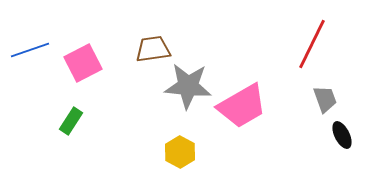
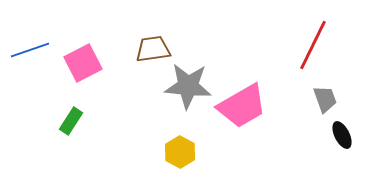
red line: moved 1 px right, 1 px down
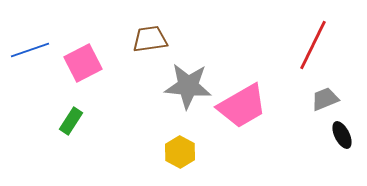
brown trapezoid: moved 3 px left, 10 px up
gray trapezoid: rotated 92 degrees counterclockwise
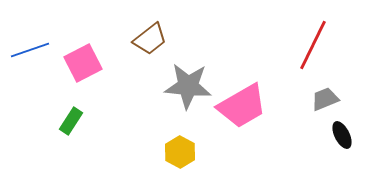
brown trapezoid: rotated 150 degrees clockwise
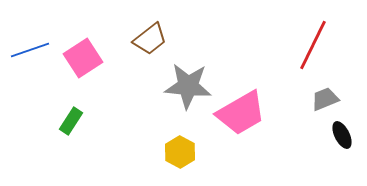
pink square: moved 5 px up; rotated 6 degrees counterclockwise
pink trapezoid: moved 1 px left, 7 px down
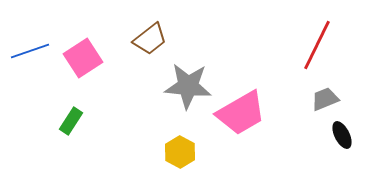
red line: moved 4 px right
blue line: moved 1 px down
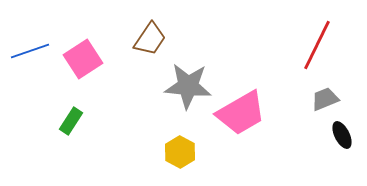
brown trapezoid: rotated 18 degrees counterclockwise
pink square: moved 1 px down
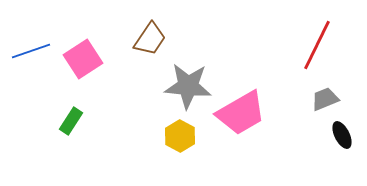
blue line: moved 1 px right
yellow hexagon: moved 16 px up
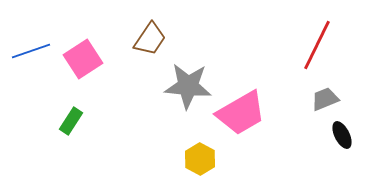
yellow hexagon: moved 20 px right, 23 px down
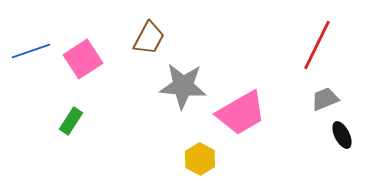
brown trapezoid: moved 1 px left, 1 px up; rotated 6 degrees counterclockwise
gray star: moved 5 px left
